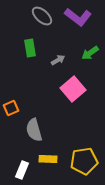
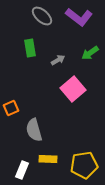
purple L-shape: moved 1 px right
yellow pentagon: moved 4 px down
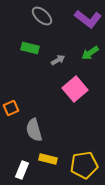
purple L-shape: moved 9 px right, 2 px down
green rectangle: rotated 66 degrees counterclockwise
pink square: moved 2 px right
yellow rectangle: rotated 12 degrees clockwise
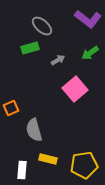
gray ellipse: moved 10 px down
green rectangle: rotated 30 degrees counterclockwise
white rectangle: rotated 18 degrees counterclockwise
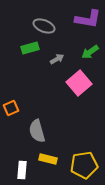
purple L-shape: rotated 28 degrees counterclockwise
gray ellipse: moved 2 px right; rotated 20 degrees counterclockwise
green arrow: moved 1 px up
gray arrow: moved 1 px left, 1 px up
pink square: moved 4 px right, 6 px up
gray semicircle: moved 3 px right, 1 px down
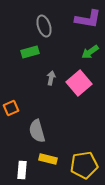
gray ellipse: rotated 50 degrees clockwise
green rectangle: moved 4 px down
gray arrow: moved 6 px left, 19 px down; rotated 48 degrees counterclockwise
